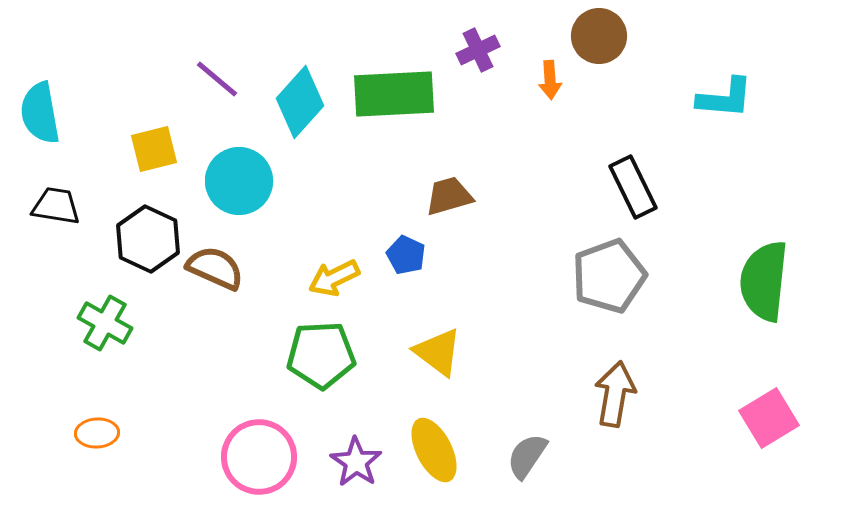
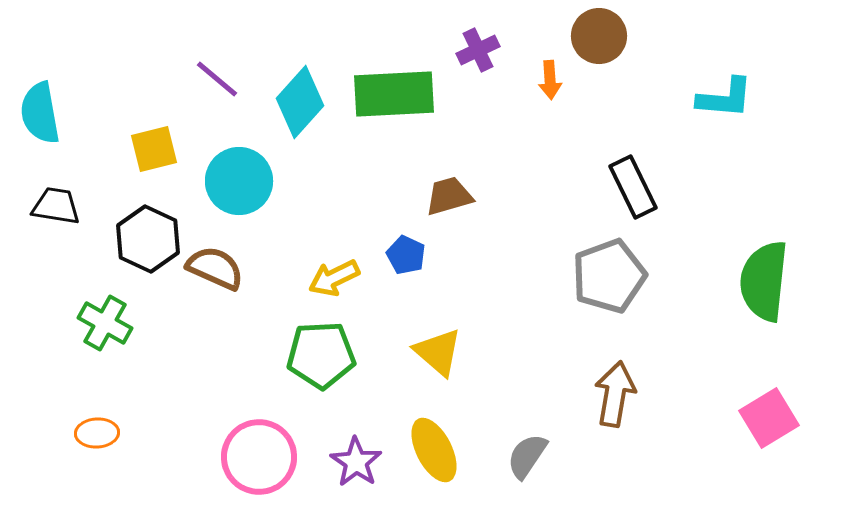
yellow triangle: rotated 4 degrees clockwise
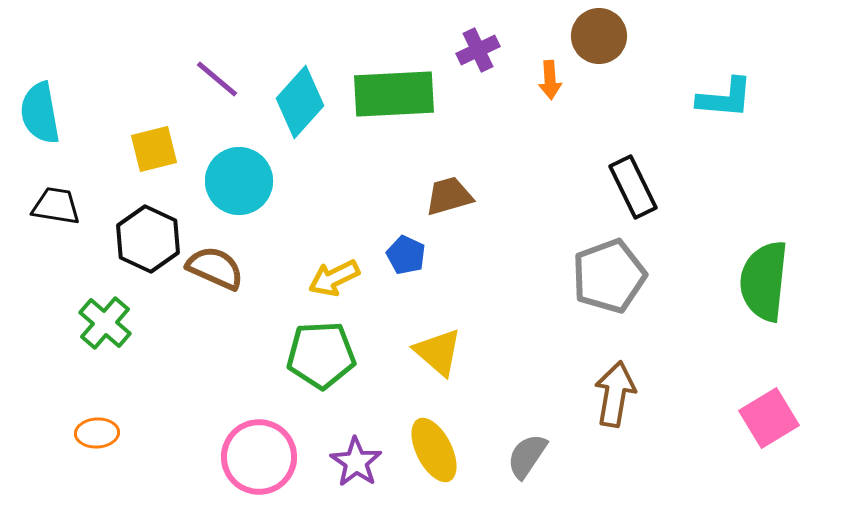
green cross: rotated 12 degrees clockwise
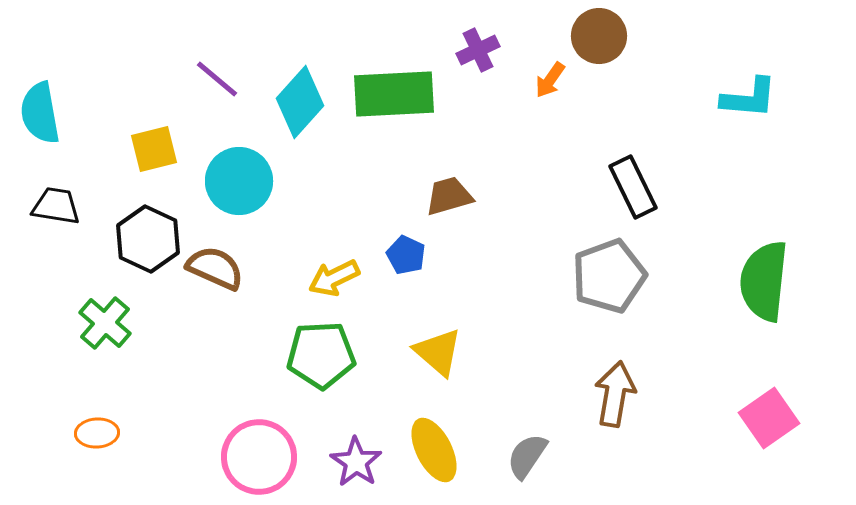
orange arrow: rotated 39 degrees clockwise
cyan L-shape: moved 24 px right
pink square: rotated 4 degrees counterclockwise
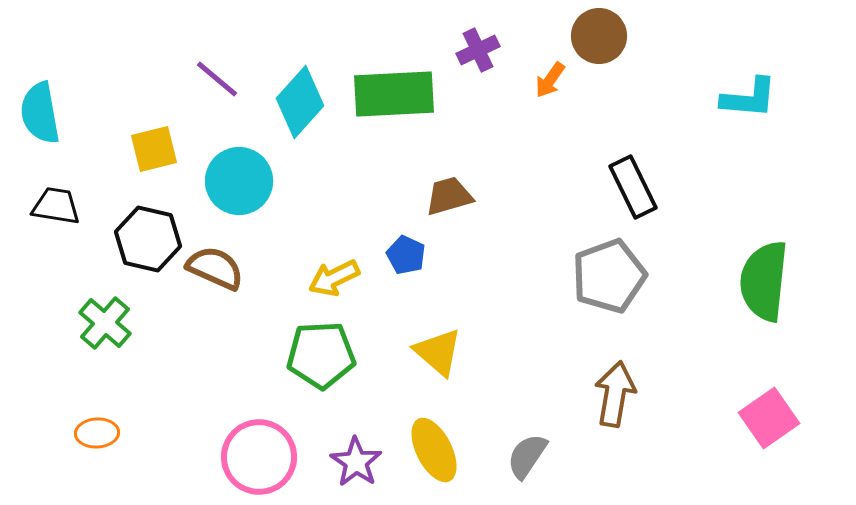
black hexagon: rotated 12 degrees counterclockwise
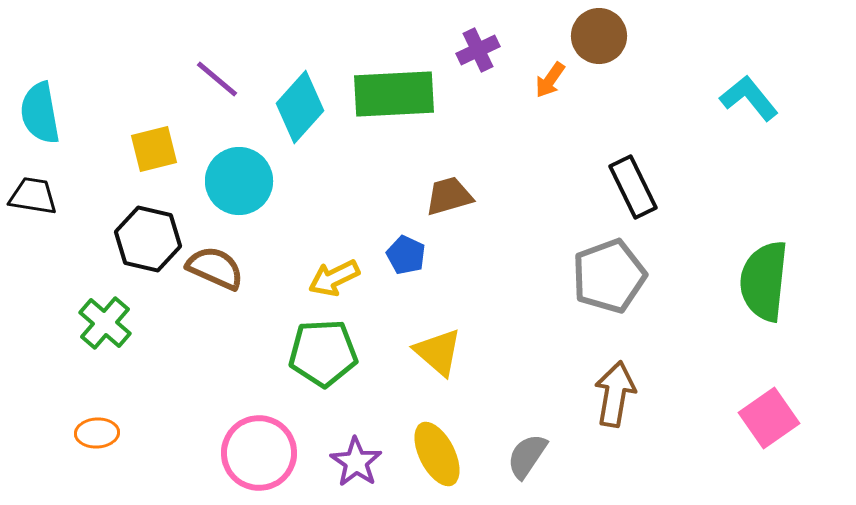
cyan L-shape: rotated 134 degrees counterclockwise
cyan diamond: moved 5 px down
black trapezoid: moved 23 px left, 10 px up
green pentagon: moved 2 px right, 2 px up
yellow ellipse: moved 3 px right, 4 px down
pink circle: moved 4 px up
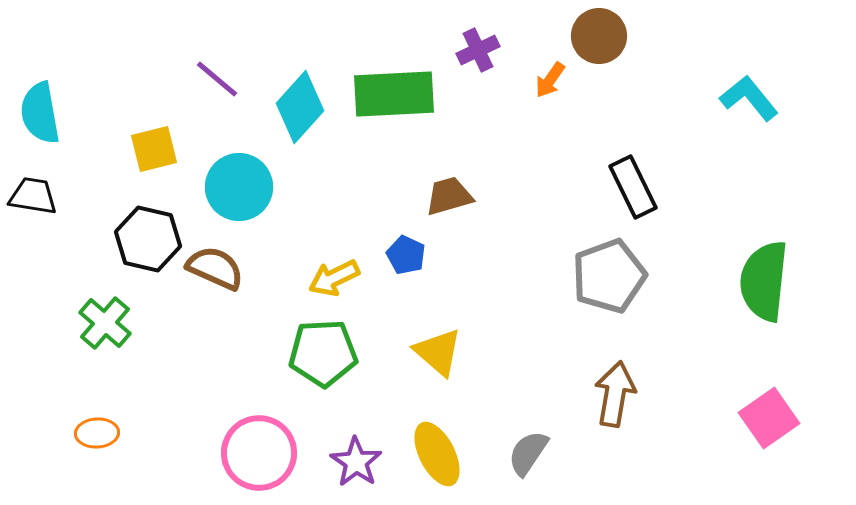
cyan circle: moved 6 px down
gray semicircle: moved 1 px right, 3 px up
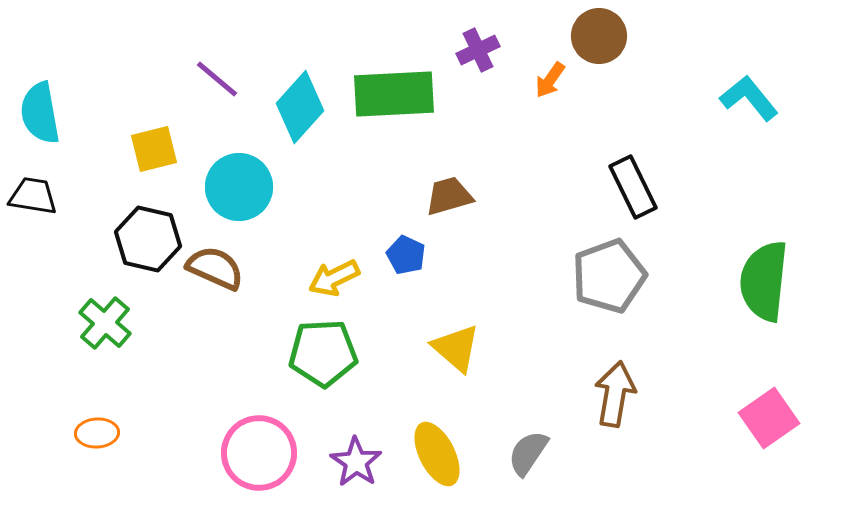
yellow triangle: moved 18 px right, 4 px up
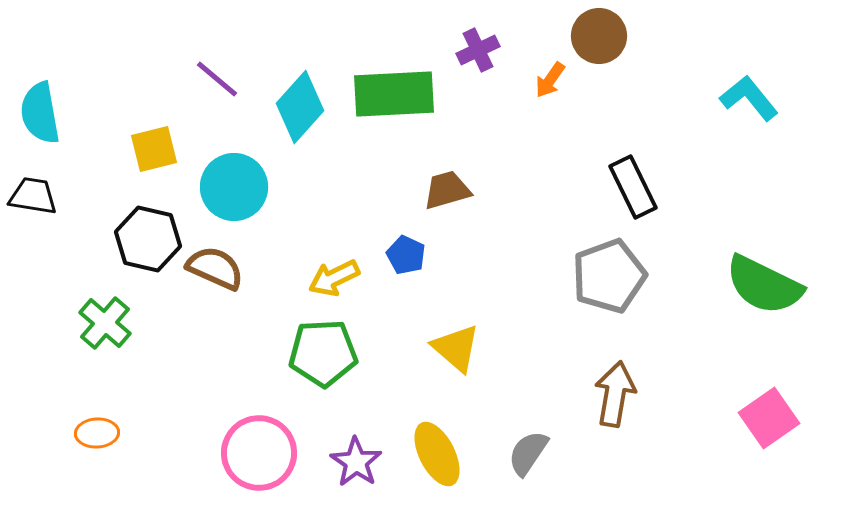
cyan circle: moved 5 px left
brown trapezoid: moved 2 px left, 6 px up
green semicircle: moved 4 px down; rotated 70 degrees counterclockwise
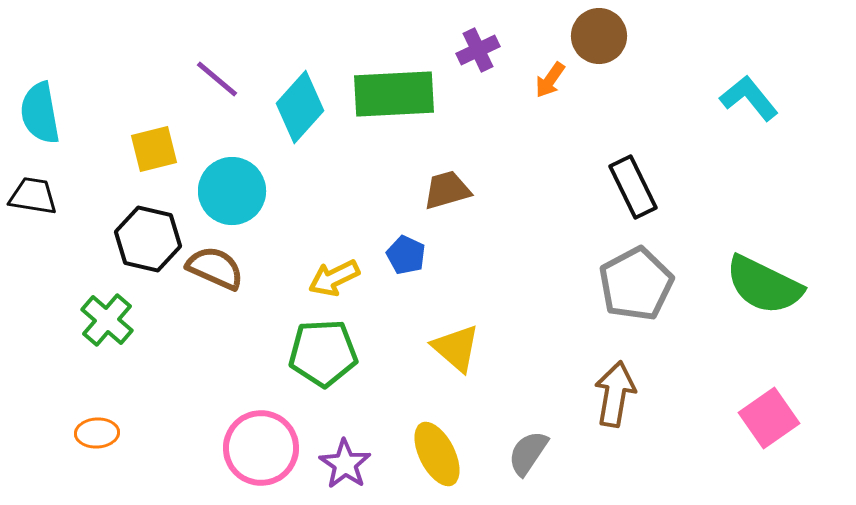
cyan circle: moved 2 px left, 4 px down
gray pentagon: moved 27 px right, 8 px down; rotated 8 degrees counterclockwise
green cross: moved 2 px right, 3 px up
pink circle: moved 2 px right, 5 px up
purple star: moved 11 px left, 2 px down
